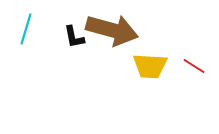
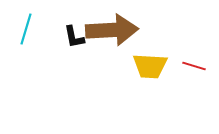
brown arrow: rotated 18 degrees counterclockwise
red line: rotated 15 degrees counterclockwise
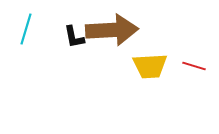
yellow trapezoid: rotated 6 degrees counterclockwise
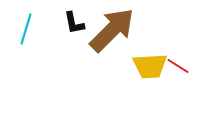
brown arrow: rotated 42 degrees counterclockwise
black L-shape: moved 14 px up
red line: moved 16 px left; rotated 15 degrees clockwise
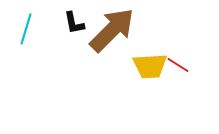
red line: moved 1 px up
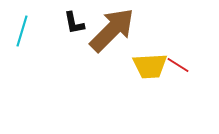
cyan line: moved 4 px left, 2 px down
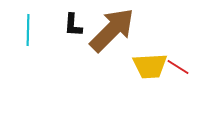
black L-shape: moved 1 px left, 2 px down; rotated 15 degrees clockwise
cyan line: moved 6 px right, 1 px up; rotated 16 degrees counterclockwise
red line: moved 2 px down
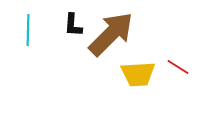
brown arrow: moved 1 px left, 4 px down
yellow trapezoid: moved 12 px left, 8 px down
